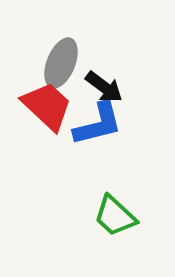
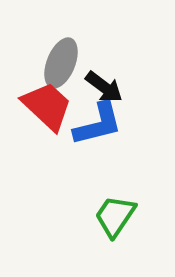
green trapezoid: rotated 81 degrees clockwise
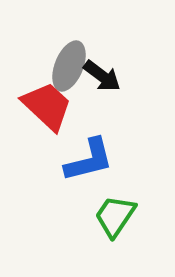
gray ellipse: moved 8 px right, 3 px down
black arrow: moved 2 px left, 11 px up
blue L-shape: moved 9 px left, 36 px down
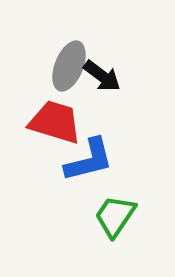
red trapezoid: moved 8 px right, 16 px down; rotated 26 degrees counterclockwise
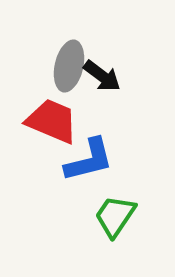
gray ellipse: rotated 9 degrees counterclockwise
red trapezoid: moved 3 px left, 1 px up; rotated 6 degrees clockwise
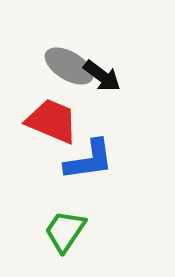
gray ellipse: rotated 72 degrees counterclockwise
blue L-shape: rotated 6 degrees clockwise
green trapezoid: moved 50 px left, 15 px down
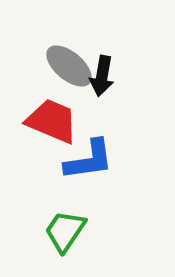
gray ellipse: rotated 9 degrees clockwise
black arrow: rotated 63 degrees clockwise
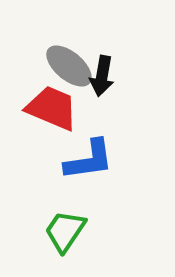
red trapezoid: moved 13 px up
